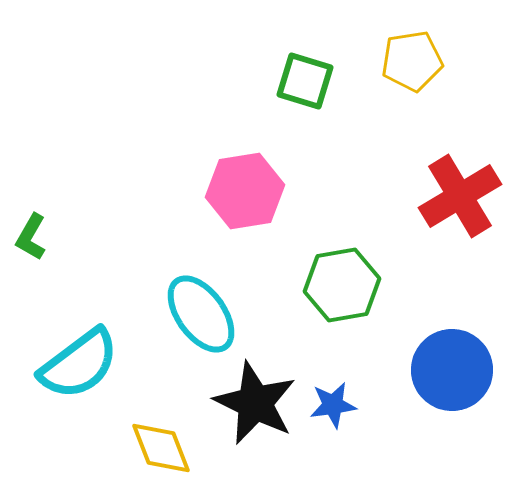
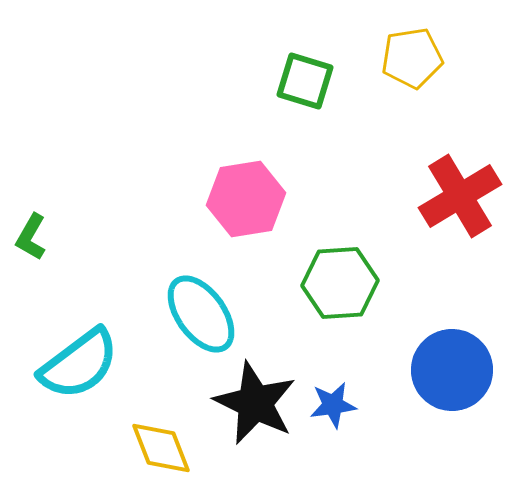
yellow pentagon: moved 3 px up
pink hexagon: moved 1 px right, 8 px down
green hexagon: moved 2 px left, 2 px up; rotated 6 degrees clockwise
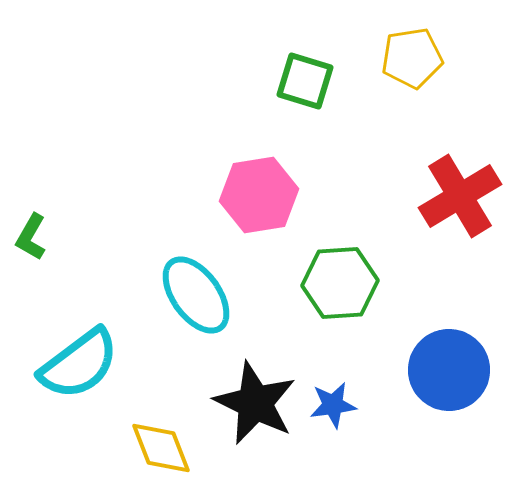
pink hexagon: moved 13 px right, 4 px up
cyan ellipse: moved 5 px left, 19 px up
blue circle: moved 3 px left
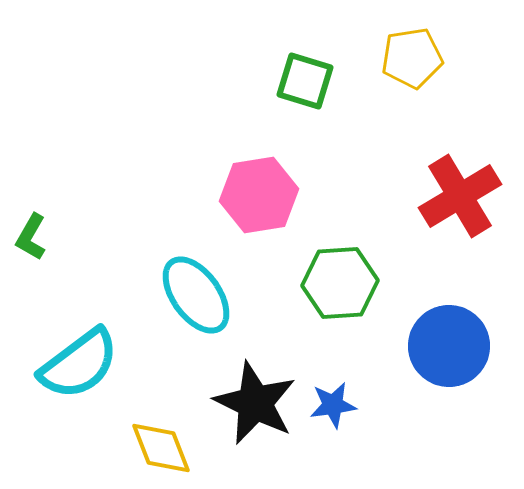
blue circle: moved 24 px up
